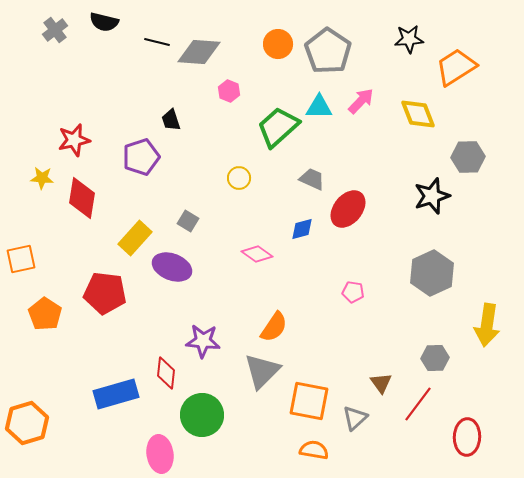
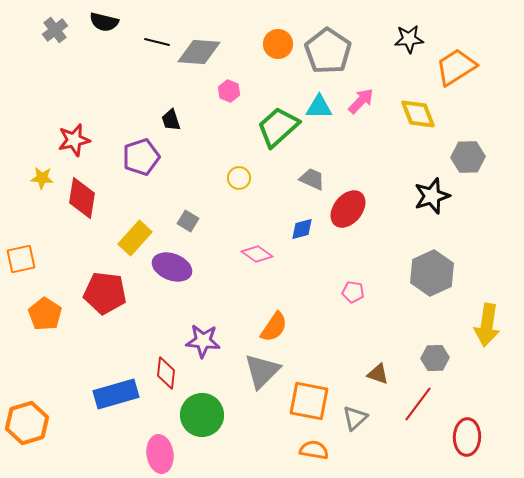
brown triangle at (381, 383): moved 3 px left, 9 px up; rotated 35 degrees counterclockwise
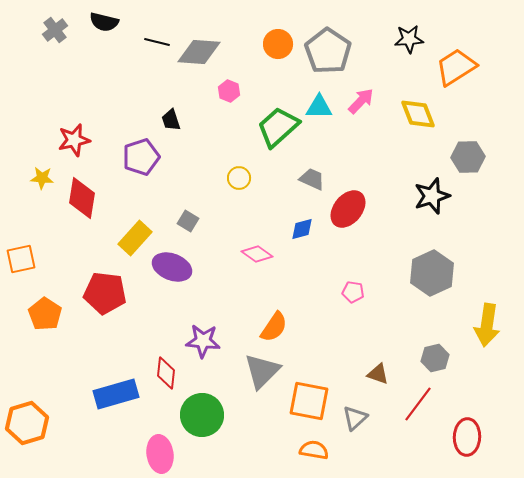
gray hexagon at (435, 358): rotated 12 degrees counterclockwise
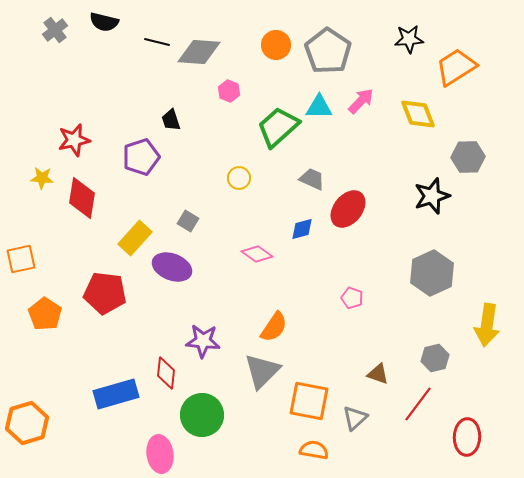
orange circle at (278, 44): moved 2 px left, 1 px down
pink pentagon at (353, 292): moved 1 px left, 6 px down; rotated 10 degrees clockwise
